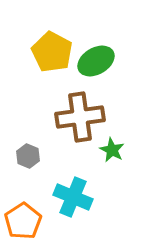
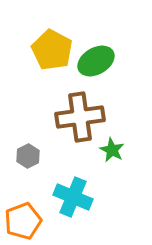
yellow pentagon: moved 2 px up
gray hexagon: rotated 10 degrees clockwise
orange pentagon: rotated 12 degrees clockwise
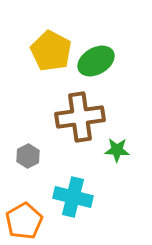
yellow pentagon: moved 1 px left, 1 px down
green star: moved 5 px right; rotated 25 degrees counterclockwise
cyan cross: rotated 9 degrees counterclockwise
orange pentagon: moved 1 px right; rotated 9 degrees counterclockwise
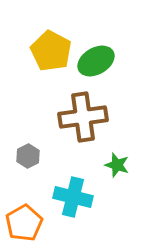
brown cross: moved 3 px right
green star: moved 15 px down; rotated 15 degrees clockwise
orange pentagon: moved 2 px down
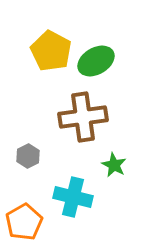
green star: moved 3 px left; rotated 10 degrees clockwise
orange pentagon: moved 1 px up
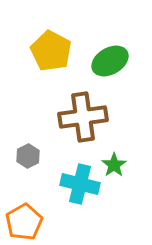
green ellipse: moved 14 px right
green star: rotated 10 degrees clockwise
cyan cross: moved 7 px right, 13 px up
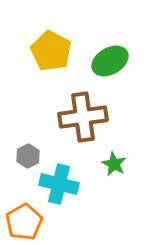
green star: moved 1 px up; rotated 10 degrees counterclockwise
cyan cross: moved 21 px left
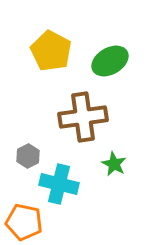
orange pentagon: rotated 30 degrees counterclockwise
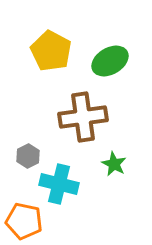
orange pentagon: moved 1 px up
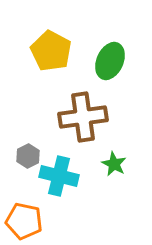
green ellipse: rotated 36 degrees counterclockwise
cyan cross: moved 8 px up
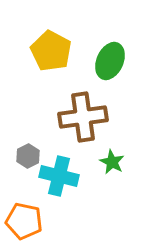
green star: moved 2 px left, 2 px up
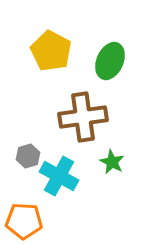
gray hexagon: rotated 10 degrees clockwise
cyan cross: rotated 15 degrees clockwise
orange pentagon: rotated 9 degrees counterclockwise
